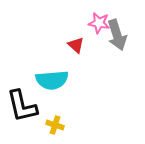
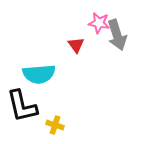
red triangle: rotated 12 degrees clockwise
cyan semicircle: moved 13 px left, 6 px up
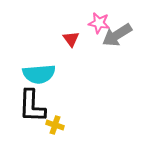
gray arrow: rotated 76 degrees clockwise
red triangle: moved 5 px left, 6 px up
black L-shape: moved 10 px right; rotated 15 degrees clockwise
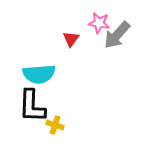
gray arrow: rotated 16 degrees counterclockwise
red triangle: rotated 12 degrees clockwise
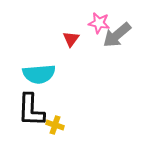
gray arrow: rotated 8 degrees clockwise
black L-shape: moved 1 px left, 4 px down
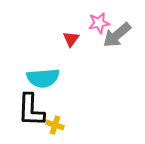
pink star: rotated 20 degrees counterclockwise
cyan semicircle: moved 4 px right, 4 px down
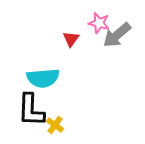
pink star: rotated 25 degrees clockwise
yellow cross: rotated 18 degrees clockwise
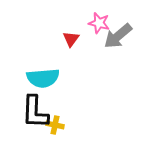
gray arrow: moved 1 px right, 1 px down
black L-shape: moved 4 px right, 2 px down
yellow cross: rotated 24 degrees counterclockwise
